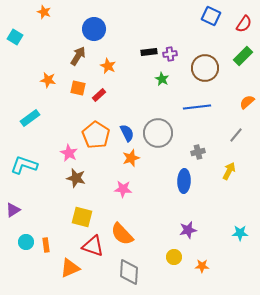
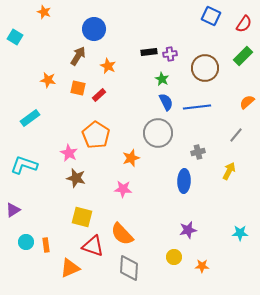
blue semicircle at (127, 133): moved 39 px right, 31 px up
gray diamond at (129, 272): moved 4 px up
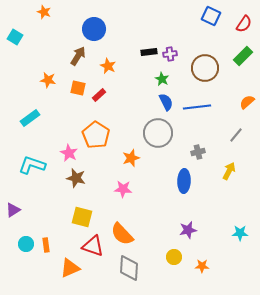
cyan L-shape at (24, 165): moved 8 px right
cyan circle at (26, 242): moved 2 px down
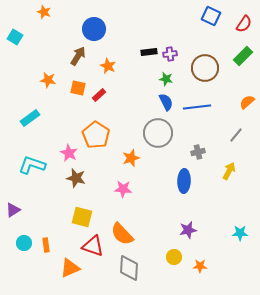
green star at (162, 79): moved 4 px right; rotated 16 degrees counterclockwise
cyan circle at (26, 244): moved 2 px left, 1 px up
orange star at (202, 266): moved 2 px left
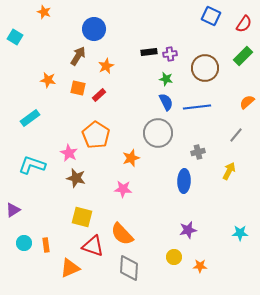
orange star at (108, 66): moved 2 px left; rotated 21 degrees clockwise
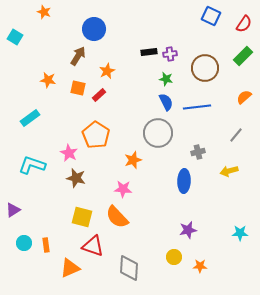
orange star at (106, 66): moved 1 px right, 5 px down
orange semicircle at (247, 102): moved 3 px left, 5 px up
orange star at (131, 158): moved 2 px right, 2 px down
yellow arrow at (229, 171): rotated 132 degrees counterclockwise
orange semicircle at (122, 234): moved 5 px left, 17 px up
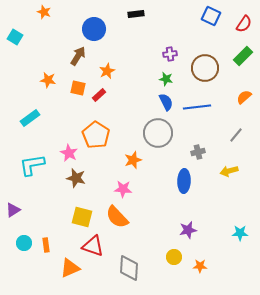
black rectangle at (149, 52): moved 13 px left, 38 px up
cyan L-shape at (32, 165): rotated 28 degrees counterclockwise
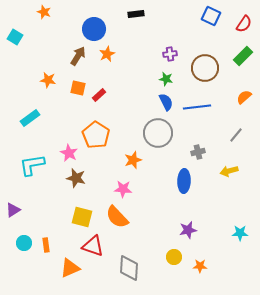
orange star at (107, 71): moved 17 px up
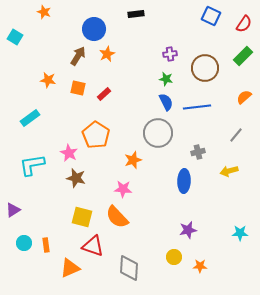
red rectangle at (99, 95): moved 5 px right, 1 px up
